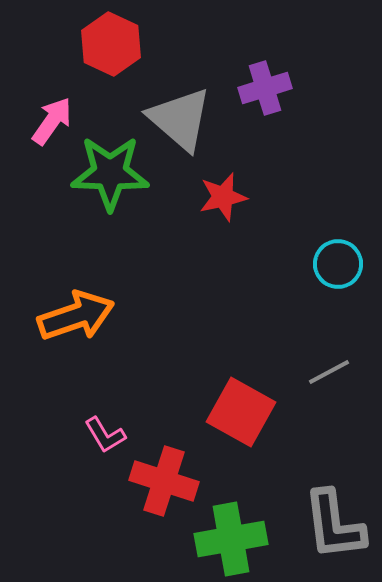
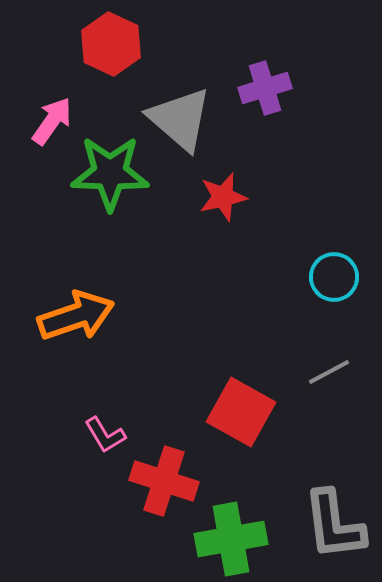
cyan circle: moved 4 px left, 13 px down
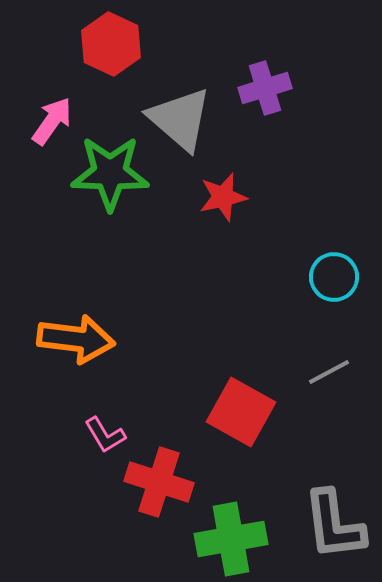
orange arrow: moved 23 px down; rotated 26 degrees clockwise
red cross: moved 5 px left, 1 px down
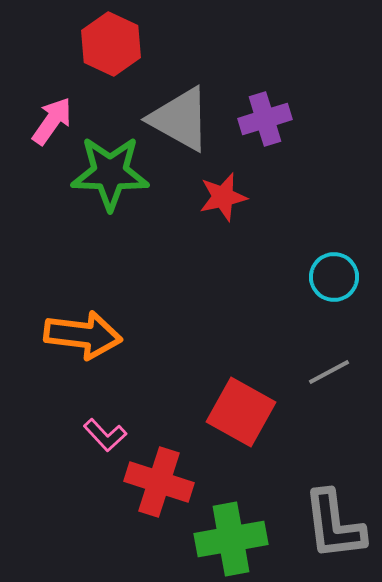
purple cross: moved 31 px down
gray triangle: rotated 12 degrees counterclockwise
orange arrow: moved 7 px right, 4 px up
pink L-shape: rotated 12 degrees counterclockwise
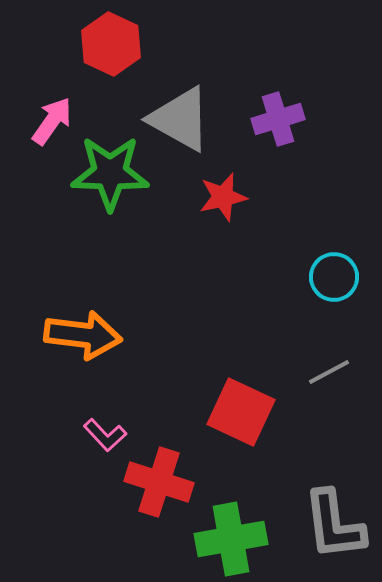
purple cross: moved 13 px right
red square: rotated 4 degrees counterclockwise
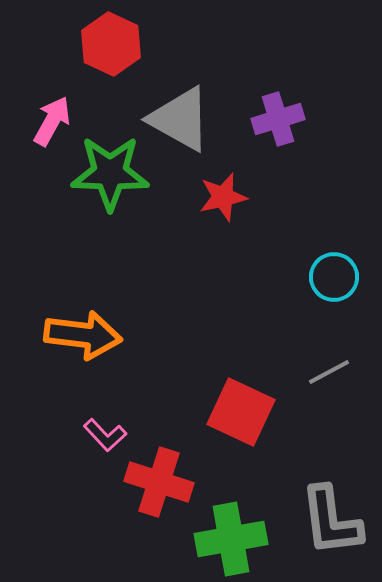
pink arrow: rotated 6 degrees counterclockwise
gray L-shape: moved 3 px left, 4 px up
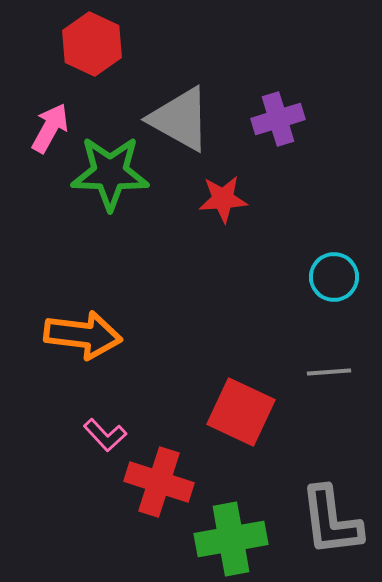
red hexagon: moved 19 px left
pink arrow: moved 2 px left, 7 px down
red star: moved 2 px down; rotated 9 degrees clockwise
gray line: rotated 24 degrees clockwise
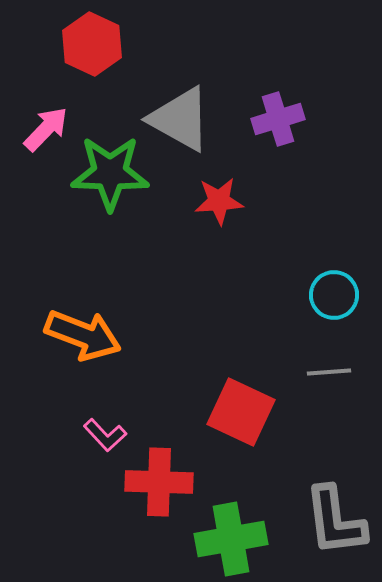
pink arrow: moved 4 px left, 1 px down; rotated 15 degrees clockwise
red star: moved 4 px left, 2 px down
cyan circle: moved 18 px down
orange arrow: rotated 14 degrees clockwise
red cross: rotated 16 degrees counterclockwise
gray L-shape: moved 4 px right
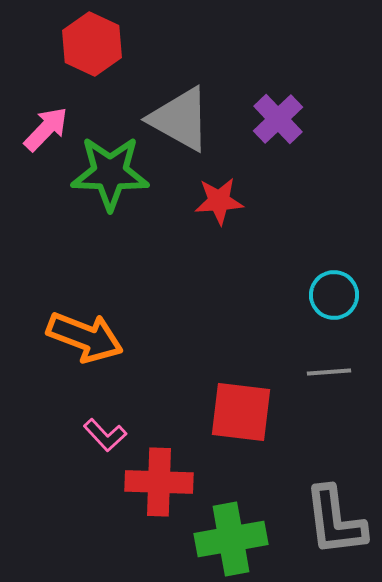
purple cross: rotated 27 degrees counterclockwise
orange arrow: moved 2 px right, 2 px down
red square: rotated 18 degrees counterclockwise
